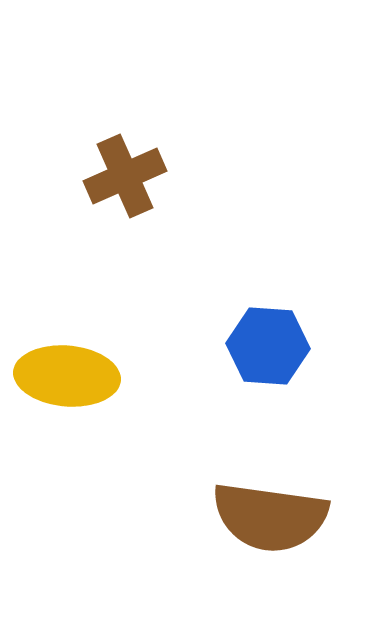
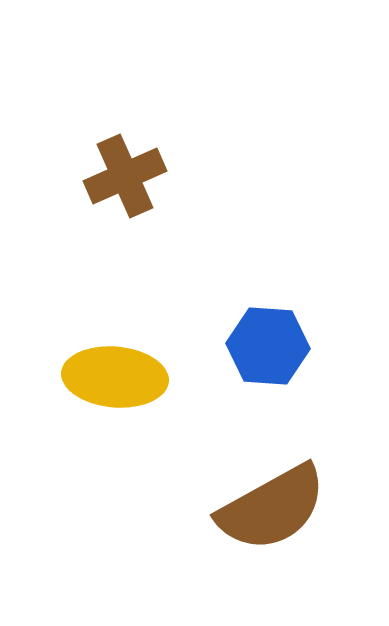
yellow ellipse: moved 48 px right, 1 px down
brown semicircle: moved 2 px right, 9 px up; rotated 37 degrees counterclockwise
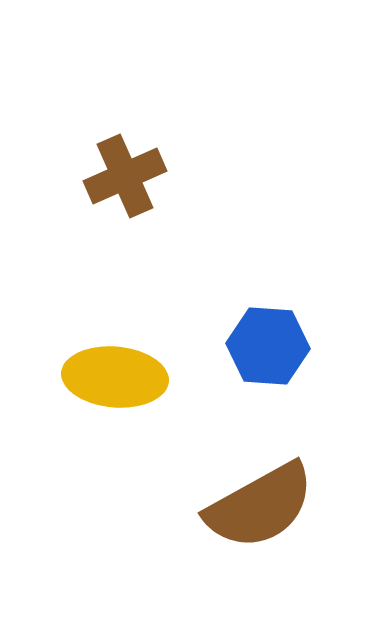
brown semicircle: moved 12 px left, 2 px up
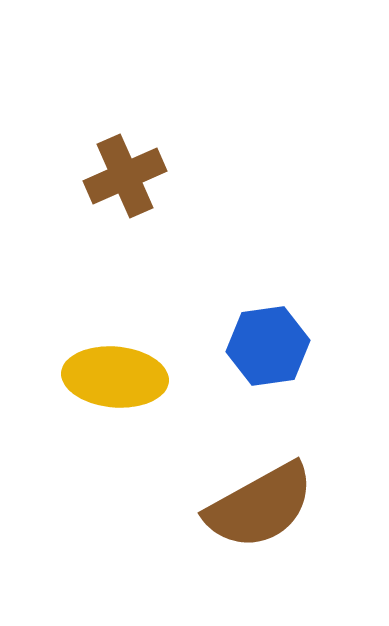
blue hexagon: rotated 12 degrees counterclockwise
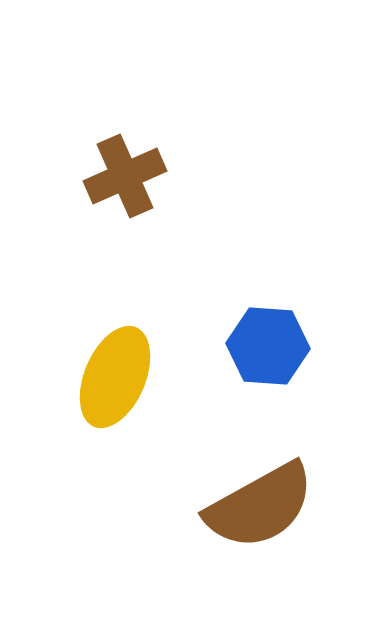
blue hexagon: rotated 12 degrees clockwise
yellow ellipse: rotated 72 degrees counterclockwise
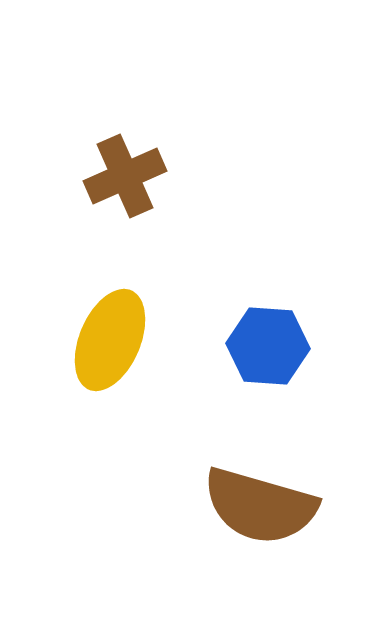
yellow ellipse: moved 5 px left, 37 px up
brown semicircle: rotated 45 degrees clockwise
